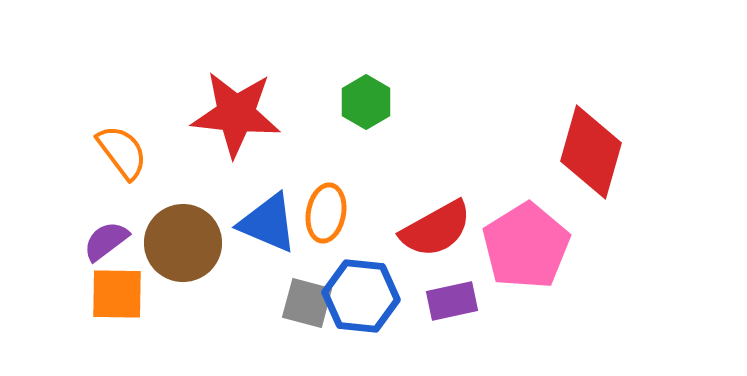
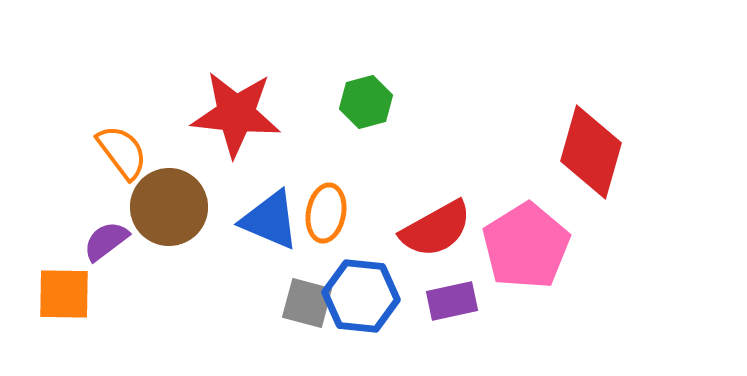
green hexagon: rotated 15 degrees clockwise
blue triangle: moved 2 px right, 3 px up
brown circle: moved 14 px left, 36 px up
orange square: moved 53 px left
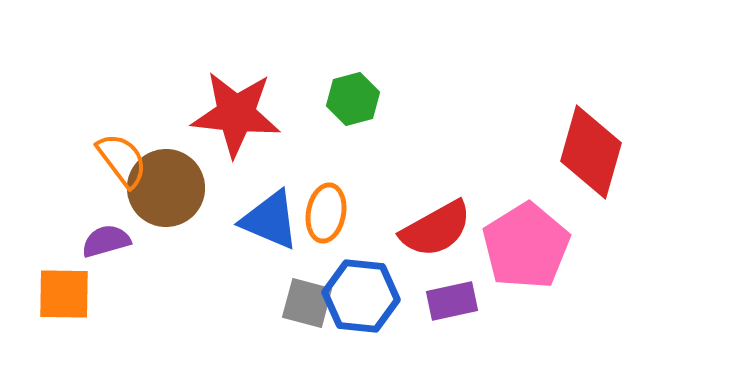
green hexagon: moved 13 px left, 3 px up
orange semicircle: moved 8 px down
brown circle: moved 3 px left, 19 px up
purple semicircle: rotated 21 degrees clockwise
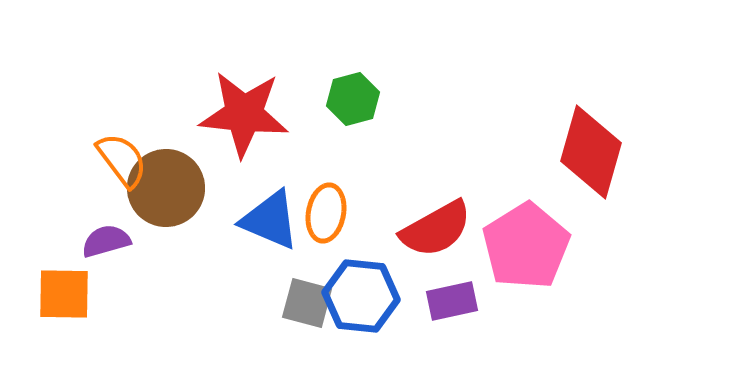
red star: moved 8 px right
